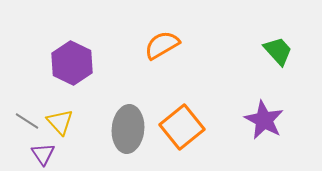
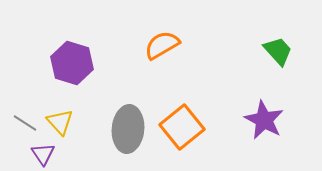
purple hexagon: rotated 9 degrees counterclockwise
gray line: moved 2 px left, 2 px down
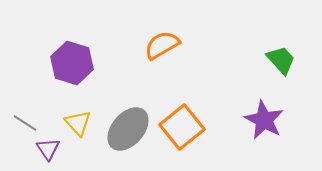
green trapezoid: moved 3 px right, 9 px down
yellow triangle: moved 18 px right, 1 px down
gray ellipse: rotated 36 degrees clockwise
purple triangle: moved 5 px right, 5 px up
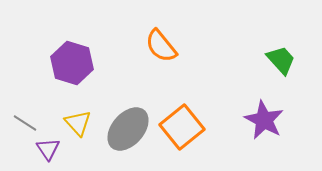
orange semicircle: moved 1 px left, 1 px down; rotated 99 degrees counterclockwise
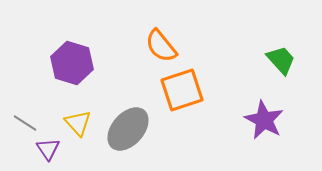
orange square: moved 37 px up; rotated 21 degrees clockwise
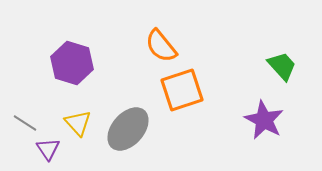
green trapezoid: moved 1 px right, 6 px down
